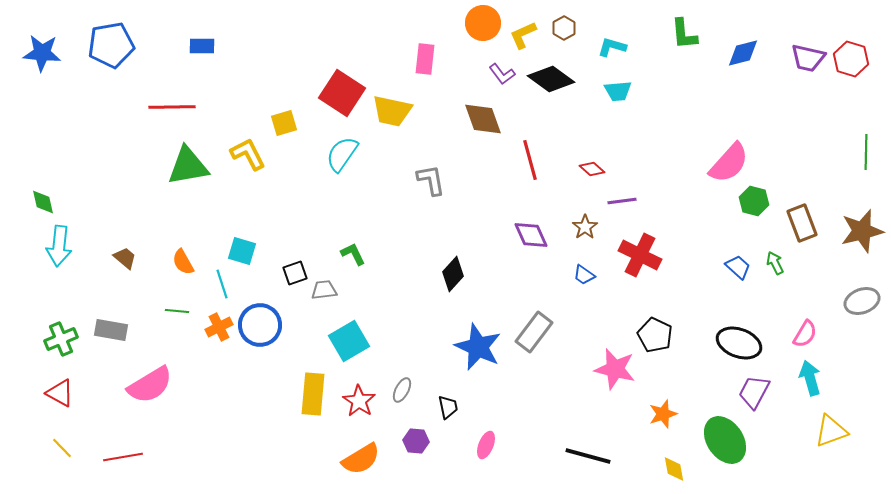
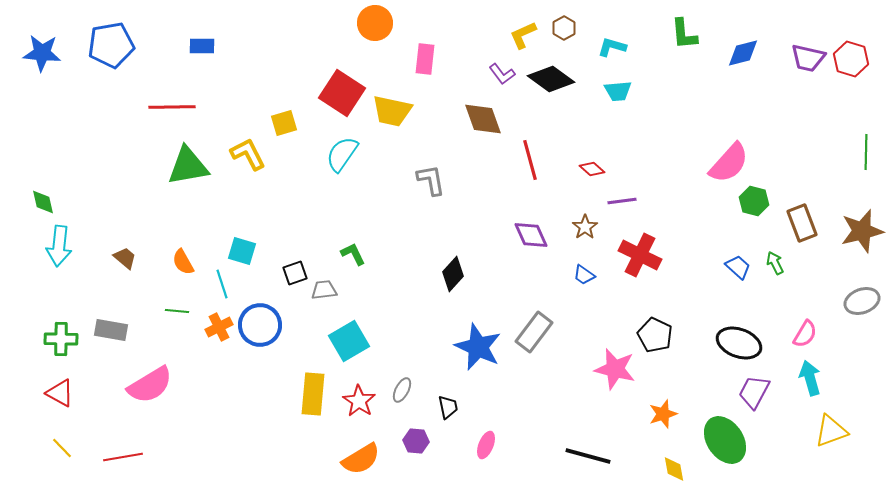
orange circle at (483, 23): moved 108 px left
green cross at (61, 339): rotated 24 degrees clockwise
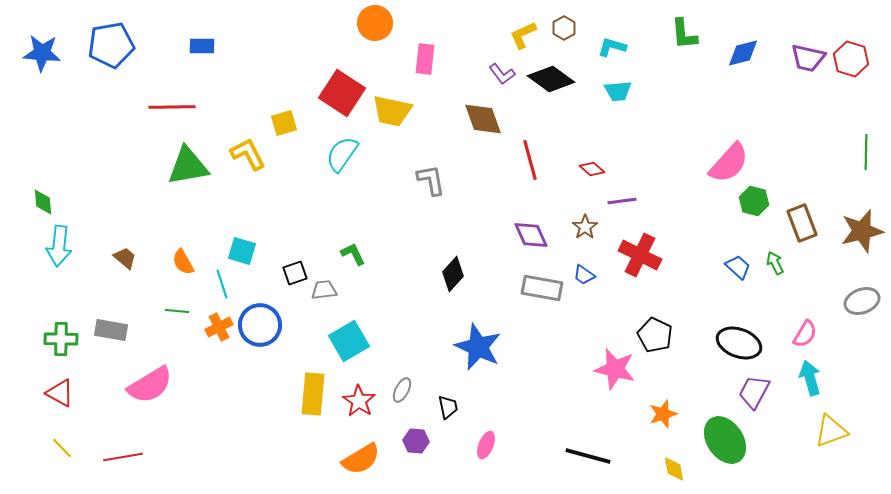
green diamond at (43, 202): rotated 8 degrees clockwise
gray rectangle at (534, 332): moved 8 px right, 44 px up; rotated 63 degrees clockwise
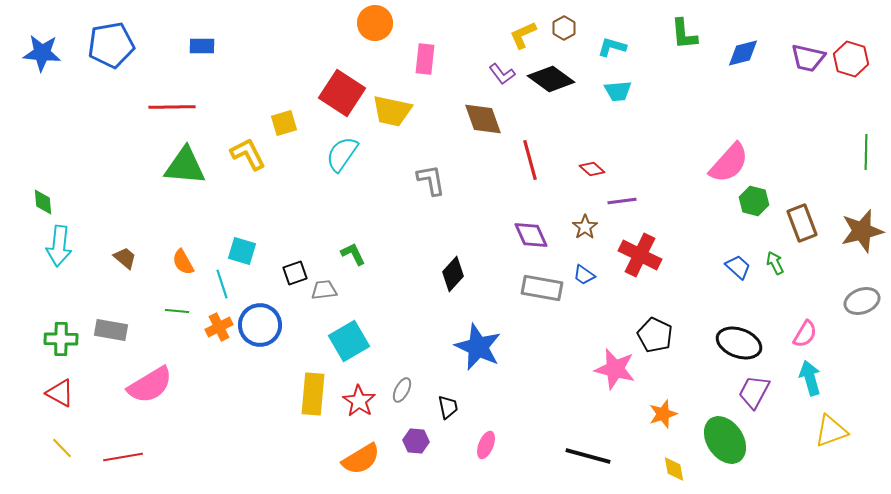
green triangle at (188, 166): moved 3 px left; rotated 15 degrees clockwise
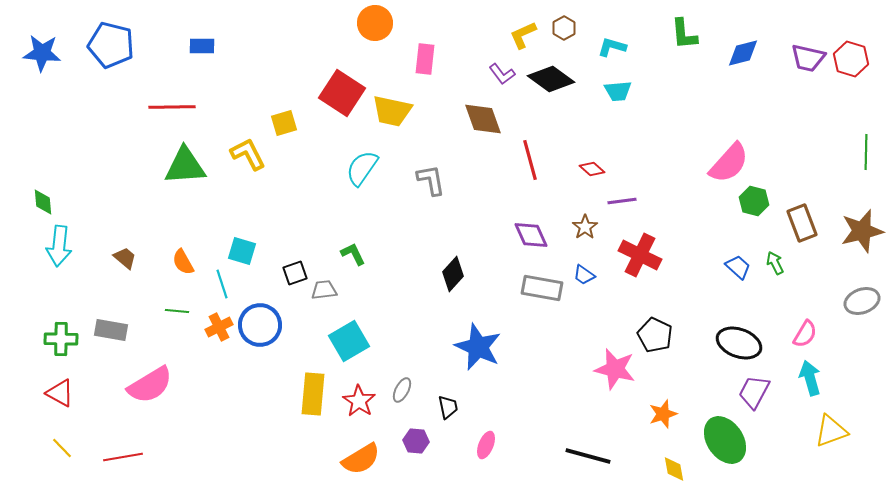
blue pentagon at (111, 45): rotated 24 degrees clockwise
cyan semicircle at (342, 154): moved 20 px right, 14 px down
green triangle at (185, 166): rotated 9 degrees counterclockwise
